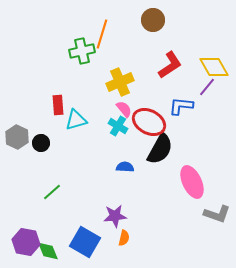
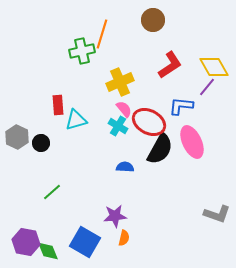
pink ellipse: moved 40 px up
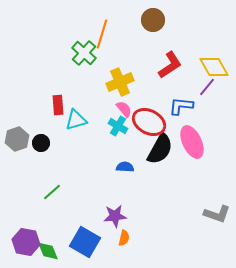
green cross: moved 2 px right, 2 px down; rotated 35 degrees counterclockwise
gray hexagon: moved 2 px down; rotated 15 degrees clockwise
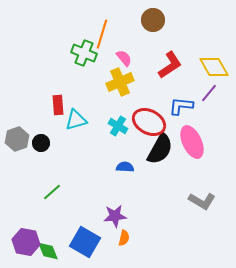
green cross: rotated 20 degrees counterclockwise
purple line: moved 2 px right, 6 px down
pink semicircle: moved 51 px up
gray L-shape: moved 15 px left, 13 px up; rotated 12 degrees clockwise
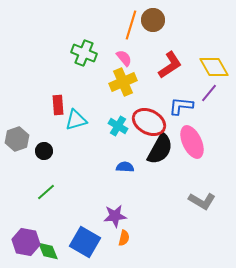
orange line: moved 29 px right, 9 px up
yellow cross: moved 3 px right
black circle: moved 3 px right, 8 px down
green line: moved 6 px left
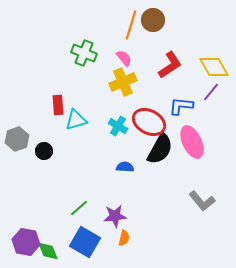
purple line: moved 2 px right, 1 px up
green line: moved 33 px right, 16 px down
gray L-shape: rotated 20 degrees clockwise
